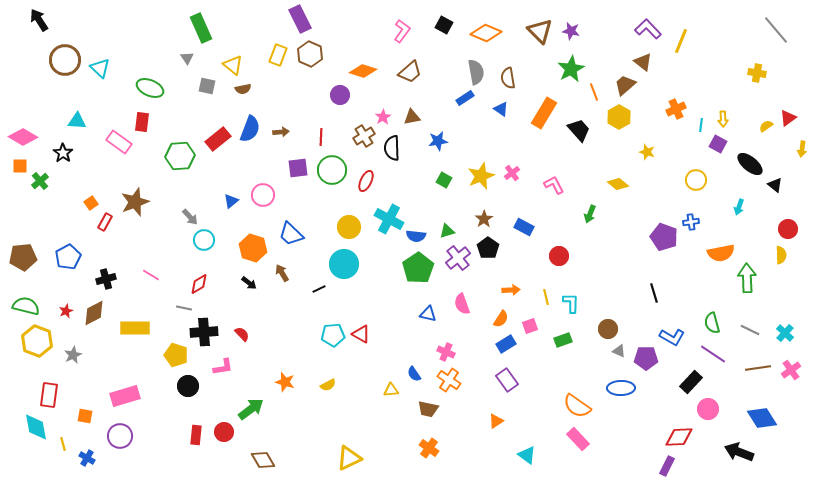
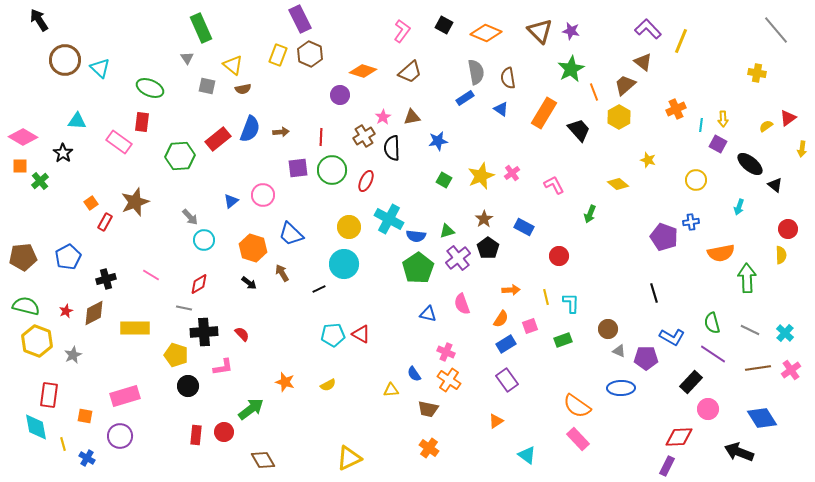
yellow star at (647, 152): moved 1 px right, 8 px down
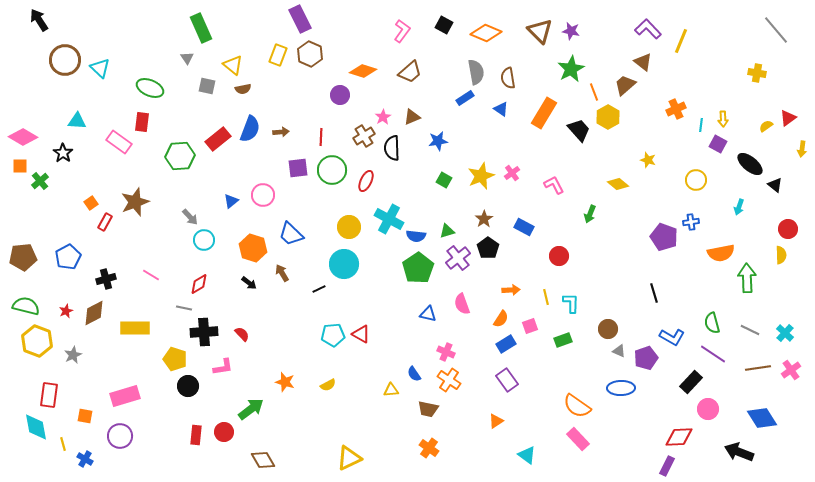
brown triangle at (412, 117): rotated 12 degrees counterclockwise
yellow hexagon at (619, 117): moved 11 px left
yellow pentagon at (176, 355): moved 1 px left, 4 px down
purple pentagon at (646, 358): rotated 20 degrees counterclockwise
blue cross at (87, 458): moved 2 px left, 1 px down
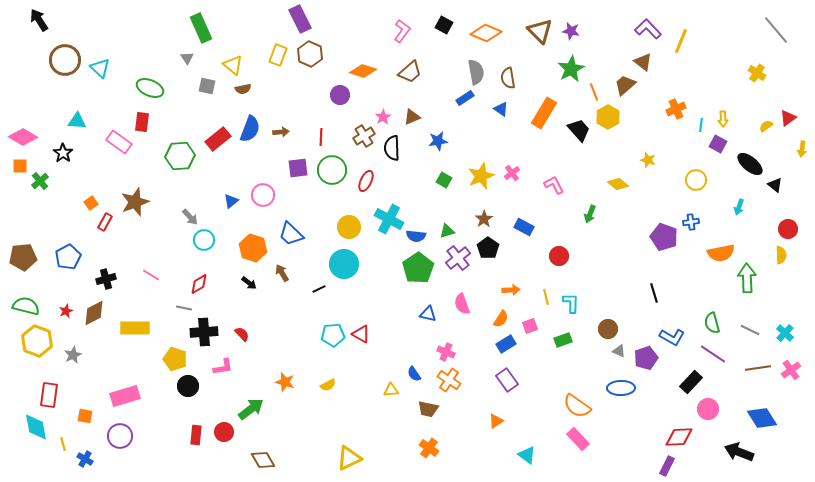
yellow cross at (757, 73): rotated 24 degrees clockwise
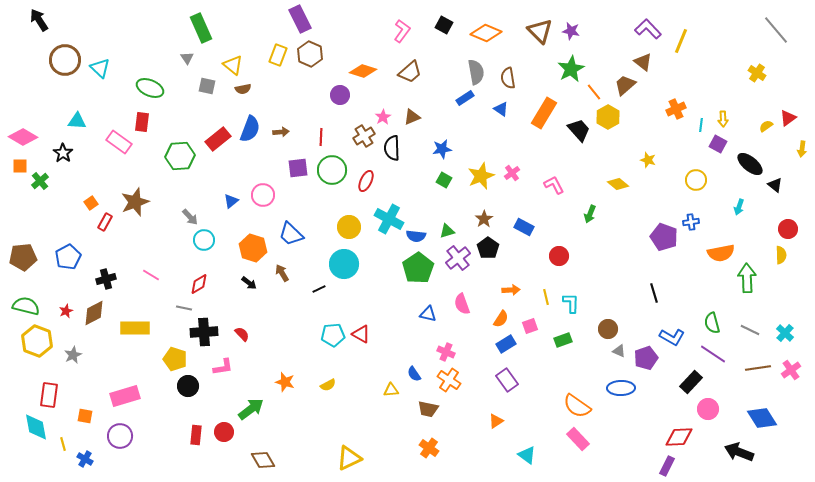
orange line at (594, 92): rotated 18 degrees counterclockwise
blue star at (438, 141): moved 4 px right, 8 px down
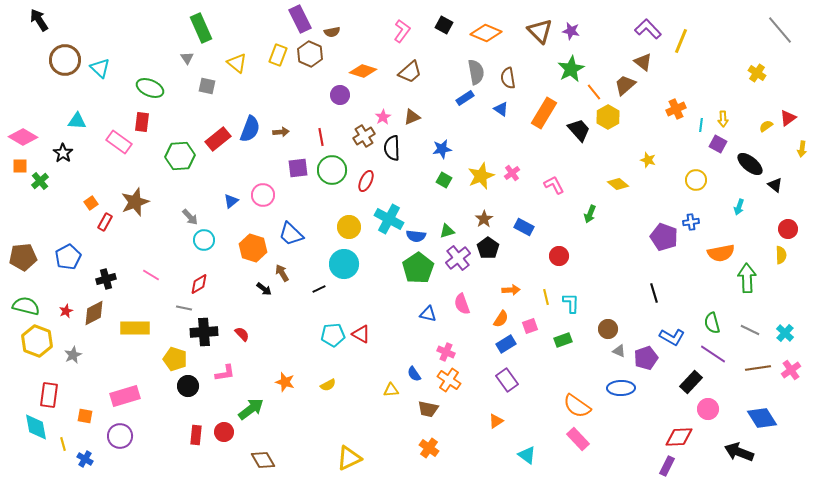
gray line at (776, 30): moved 4 px right
yellow triangle at (233, 65): moved 4 px right, 2 px up
brown semicircle at (243, 89): moved 89 px right, 57 px up
red line at (321, 137): rotated 12 degrees counterclockwise
black arrow at (249, 283): moved 15 px right, 6 px down
pink L-shape at (223, 367): moved 2 px right, 6 px down
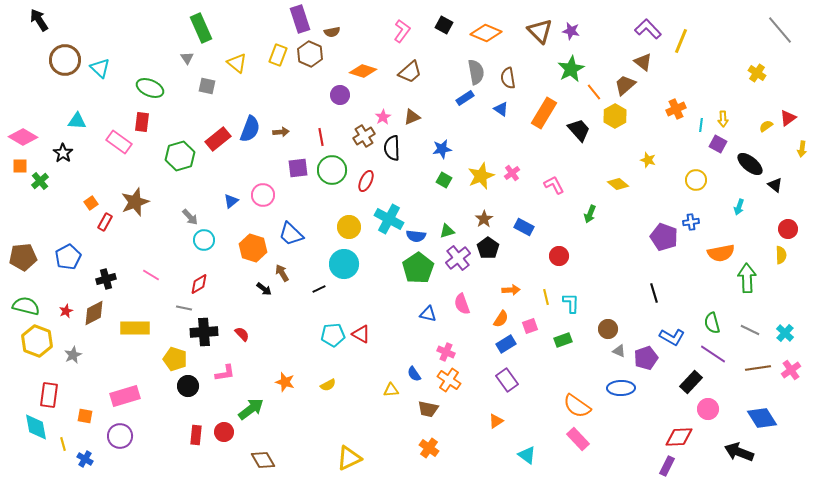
purple rectangle at (300, 19): rotated 8 degrees clockwise
yellow hexagon at (608, 117): moved 7 px right, 1 px up
green hexagon at (180, 156): rotated 12 degrees counterclockwise
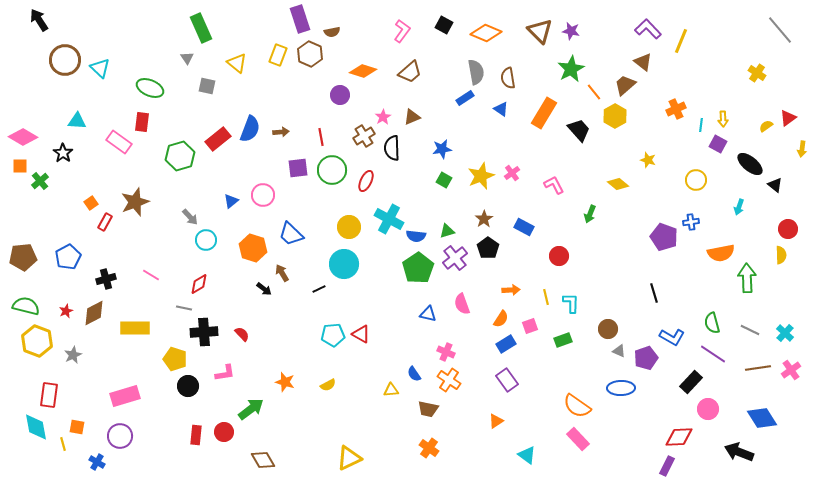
cyan circle at (204, 240): moved 2 px right
purple cross at (458, 258): moved 3 px left
orange square at (85, 416): moved 8 px left, 11 px down
blue cross at (85, 459): moved 12 px right, 3 px down
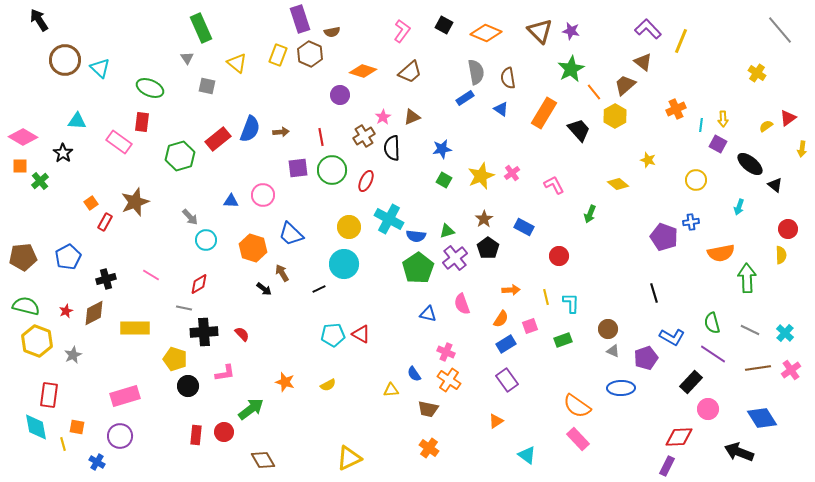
blue triangle at (231, 201): rotated 42 degrees clockwise
gray triangle at (619, 351): moved 6 px left
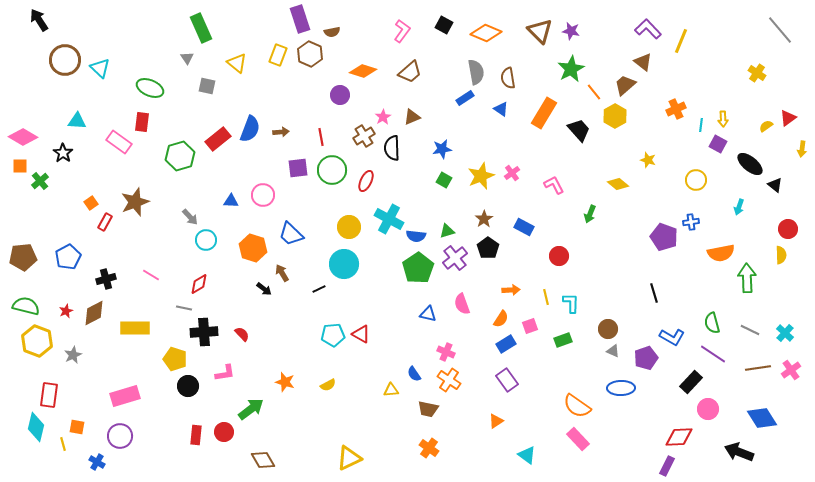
cyan diamond at (36, 427): rotated 24 degrees clockwise
